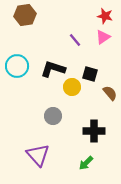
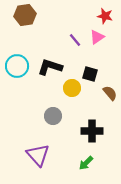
pink triangle: moved 6 px left
black L-shape: moved 3 px left, 2 px up
yellow circle: moved 1 px down
black cross: moved 2 px left
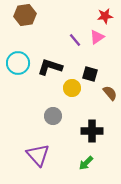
red star: rotated 21 degrees counterclockwise
cyan circle: moved 1 px right, 3 px up
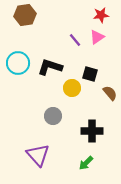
red star: moved 4 px left, 1 px up
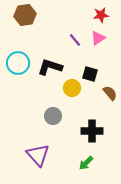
pink triangle: moved 1 px right, 1 px down
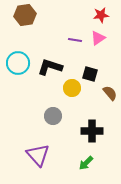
purple line: rotated 40 degrees counterclockwise
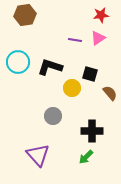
cyan circle: moved 1 px up
green arrow: moved 6 px up
